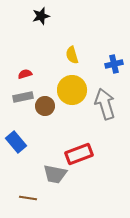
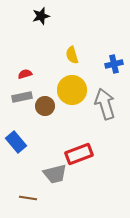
gray rectangle: moved 1 px left
gray trapezoid: rotated 25 degrees counterclockwise
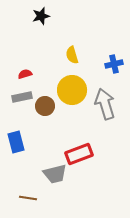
blue rectangle: rotated 25 degrees clockwise
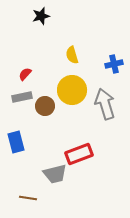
red semicircle: rotated 32 degrees counterclockwise
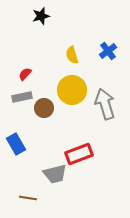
blue cross: moved 6 px left, 13 px up; rotated 24 degrees counterclockwise
brown circle: moved 1 px left, 2 px down
blue rectangle: moved 2 px down; rotated 15 degrees counterclockwise
